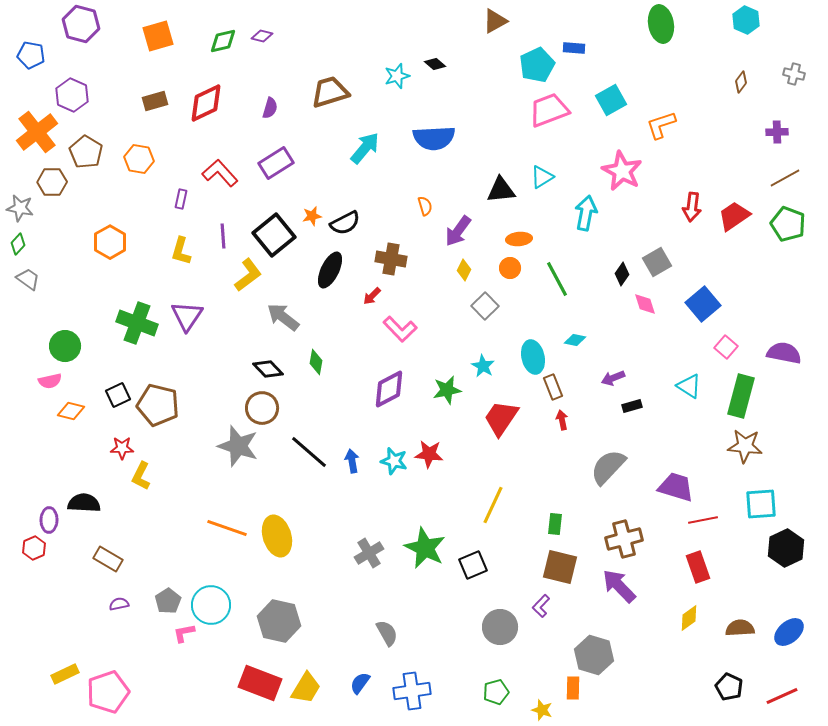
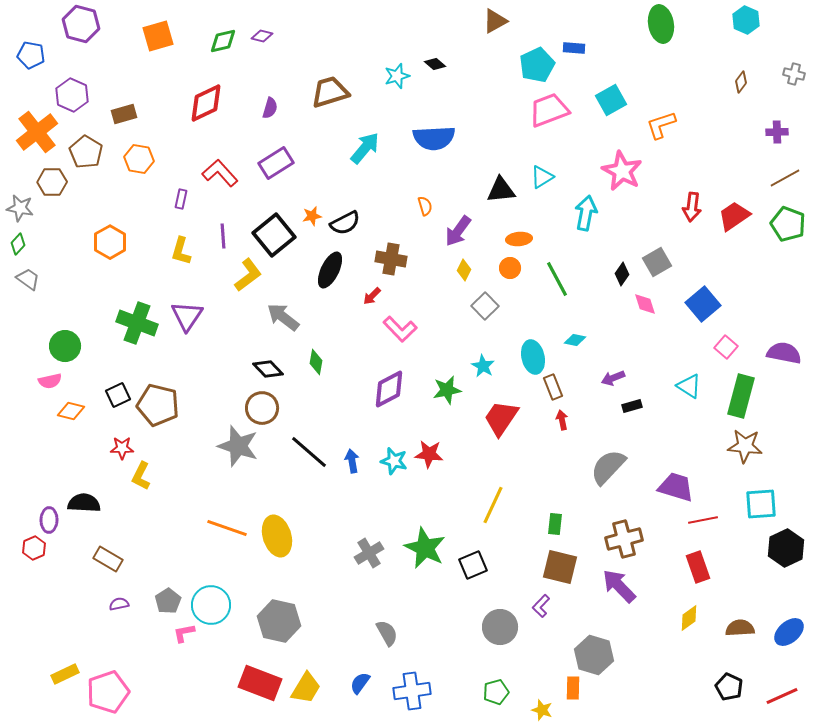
brown rectangle at (155, 101): moved 31 px left, 13 px down
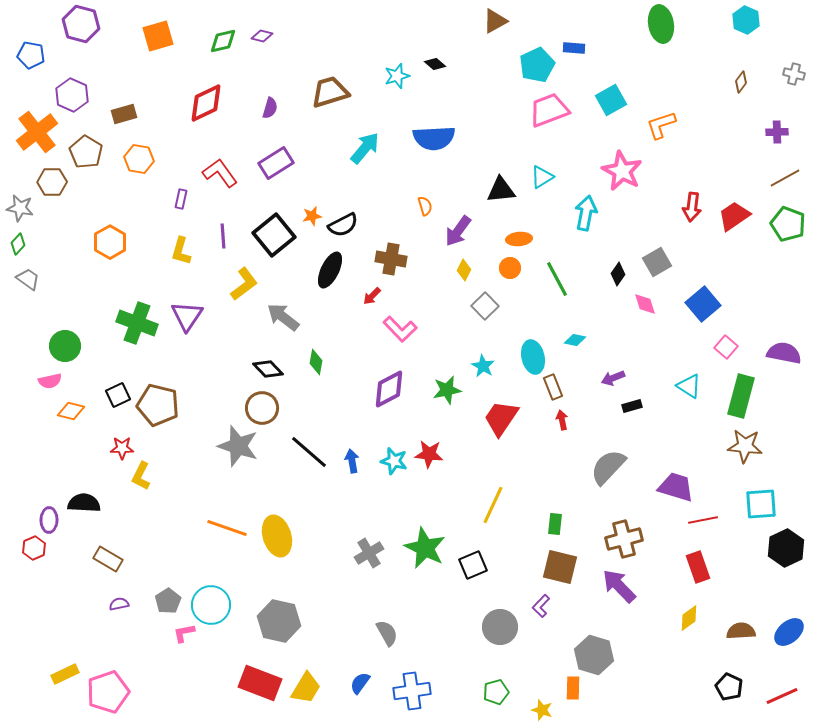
red L-shape at (220, 173): rotated 6 degrees clockwise
black semicircle at (345, 223): moved 2 px left, 2 px down
black diamond at (622, 274): moved 4 px left
yellow L-shape at (248, 275): moved 4 px left, 9 px down
brown semicircle at (740, 628): moved 1 px right, 3 px down
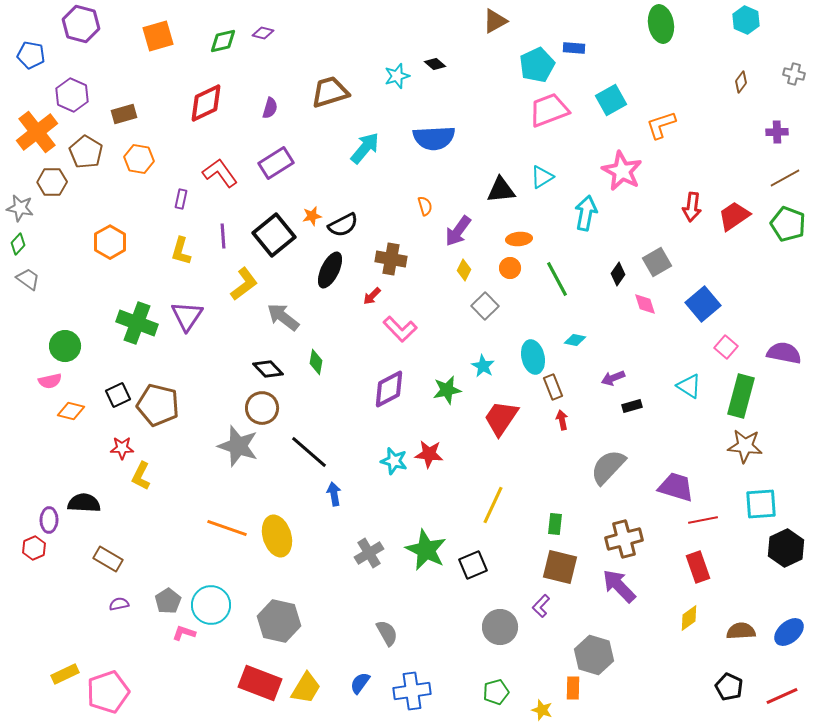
purple diamond at (262, 36): moved 1 px right, 3 px up
blue arrow at (352, 461): moved 18 px left, 33 px down
green star at (425, 548): moved 1 px right, 2 px down
pink L-shape at (184, 633): rotated 30 degrees clockwise
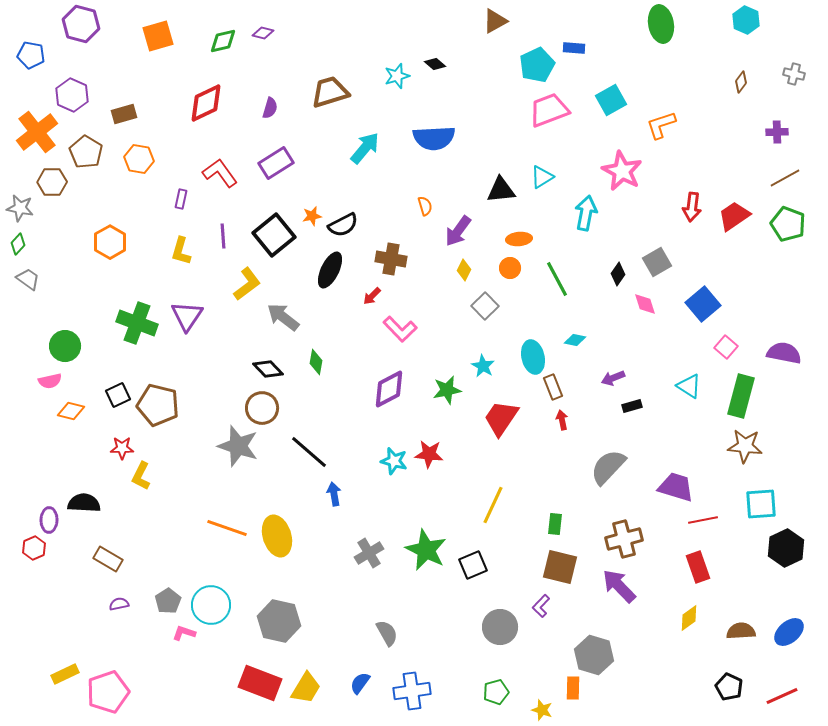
yellow L-shape at (244, 284): moved 3 px right
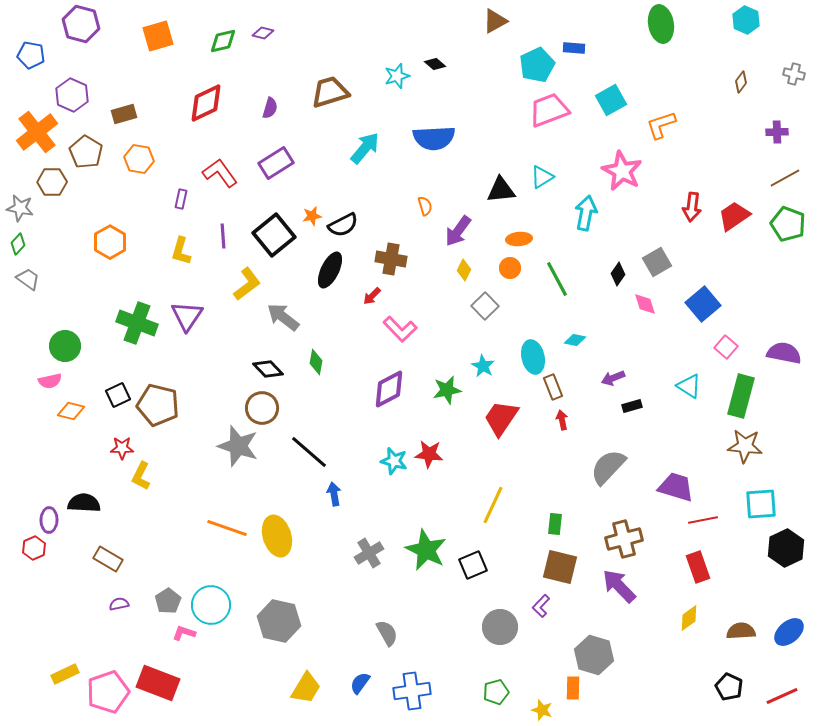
red rectangle at (260, 683): moved 102 px left
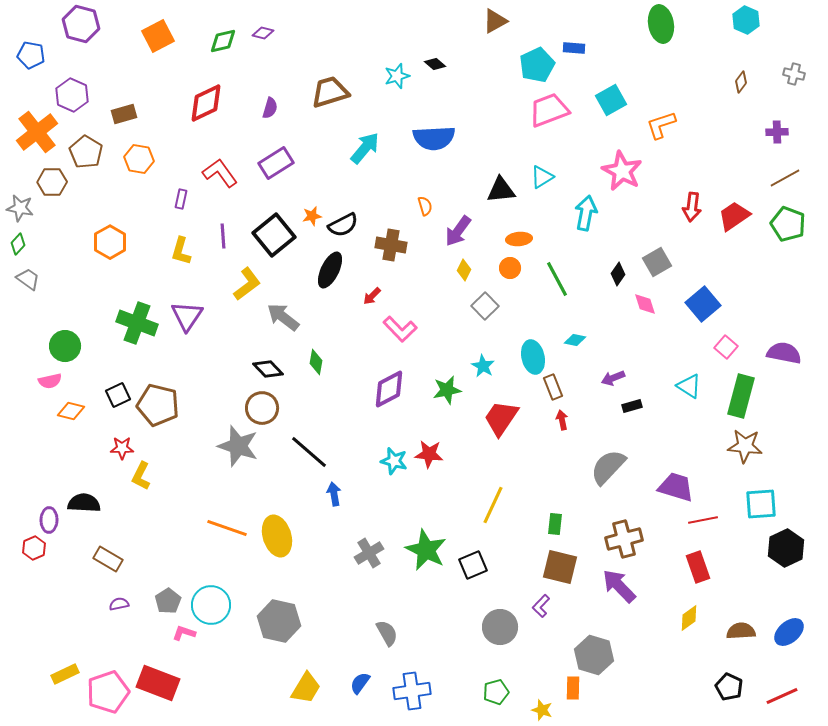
orange square at (158, 36): rotated 12 degrees counterclockwise
brown cross at (391, 259): moved 14 px up
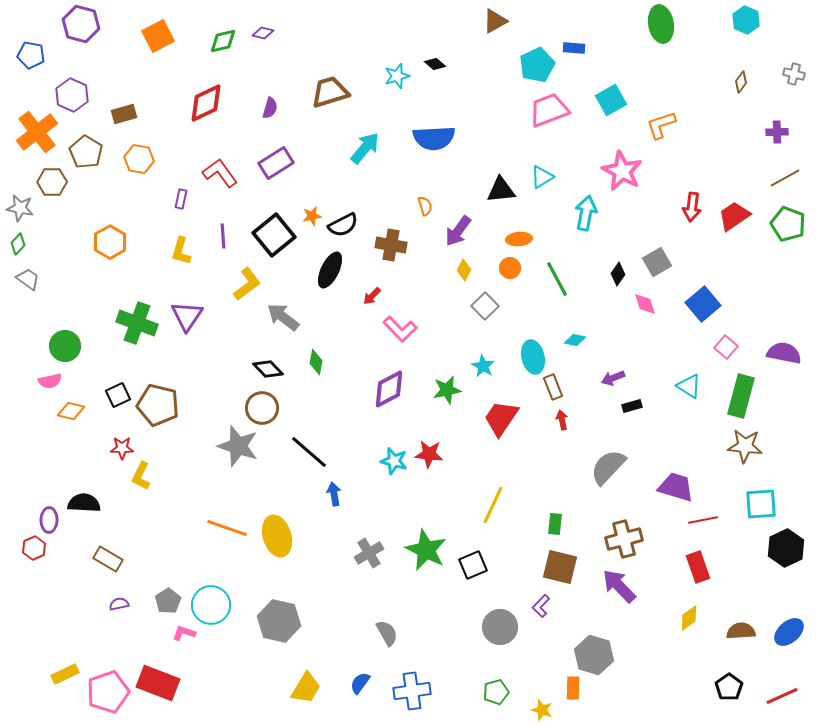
black pentagon at (729, 687): rotated 12 degrees clockwise
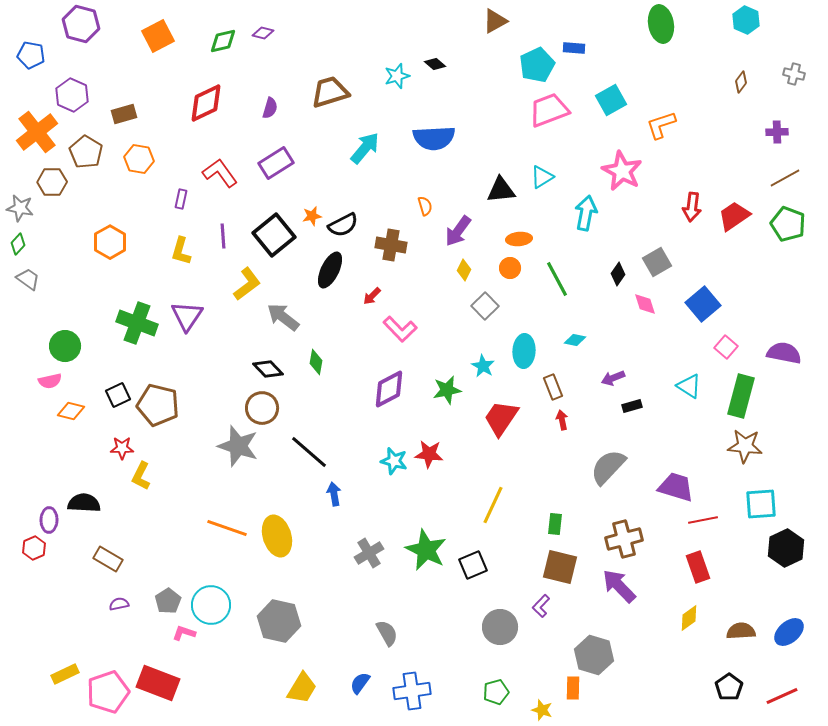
cyan ellipse at (533, 357): moved 9 px left, 6 px up; rotated 16 degrees clockwise
yellow trapezoid at (306, 688): moved 4 px left
